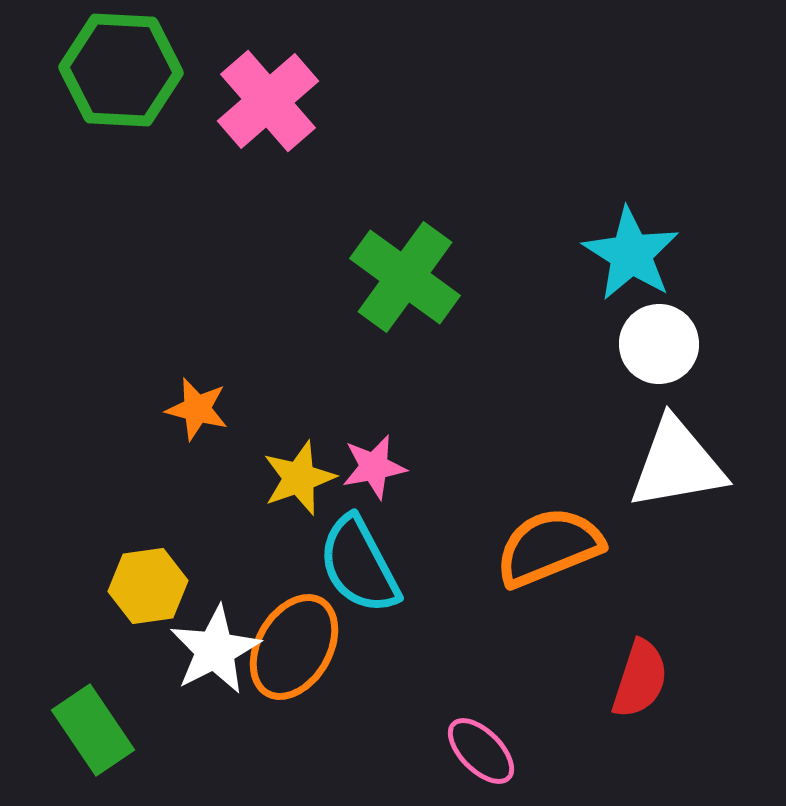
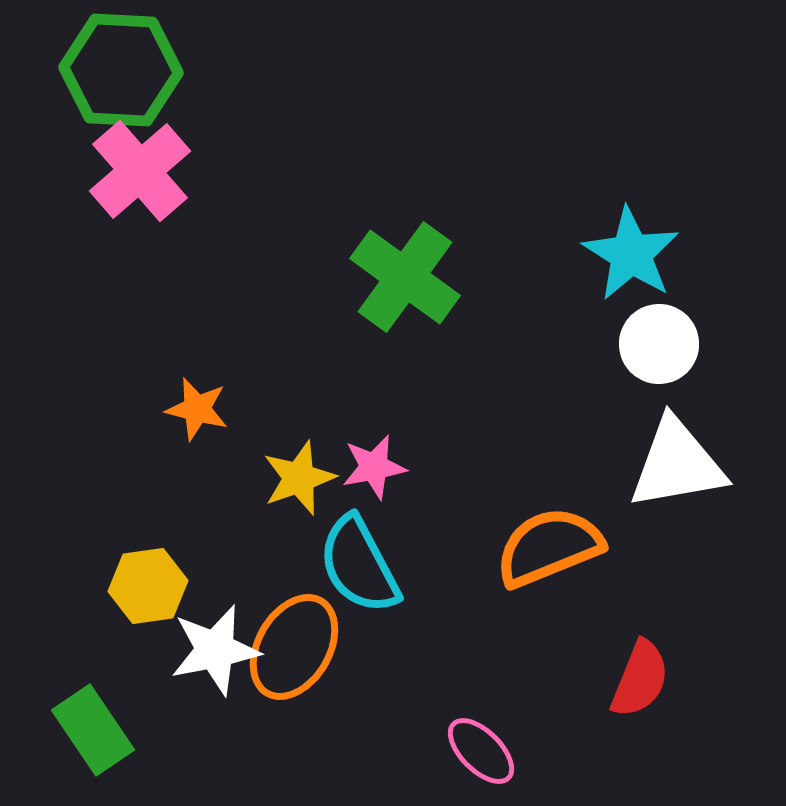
pink cross: moved 128 px left, 70 px down
white star: rotated 16 degrees clockwise
red semicircle: rotated 4 degrees clockwise
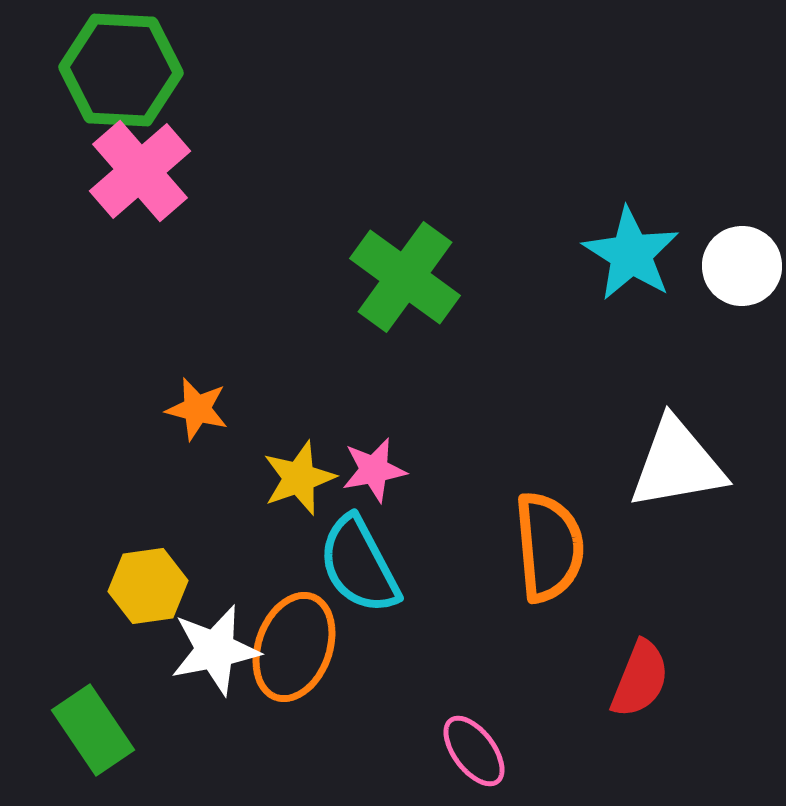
white circle: moved 83 px right, 78 px up
pink star: moved 3 px down
orange semicircle: rotated 107 degrees clockwise
orange ellipse: rotated 10 degrees counterclockwise
pink ellipse: moved 7 px left; rotated 8 degrees clockwise
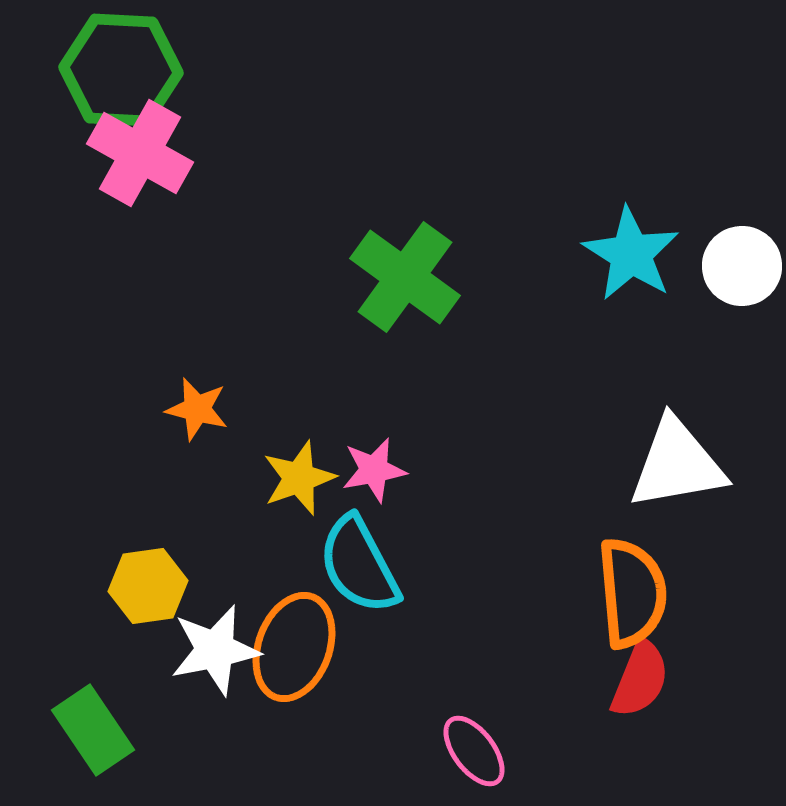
pink cross: moved 18 px up; rotated 20 degrees counterclockwise
orange semicircle: moved 83 px right, 46 px down
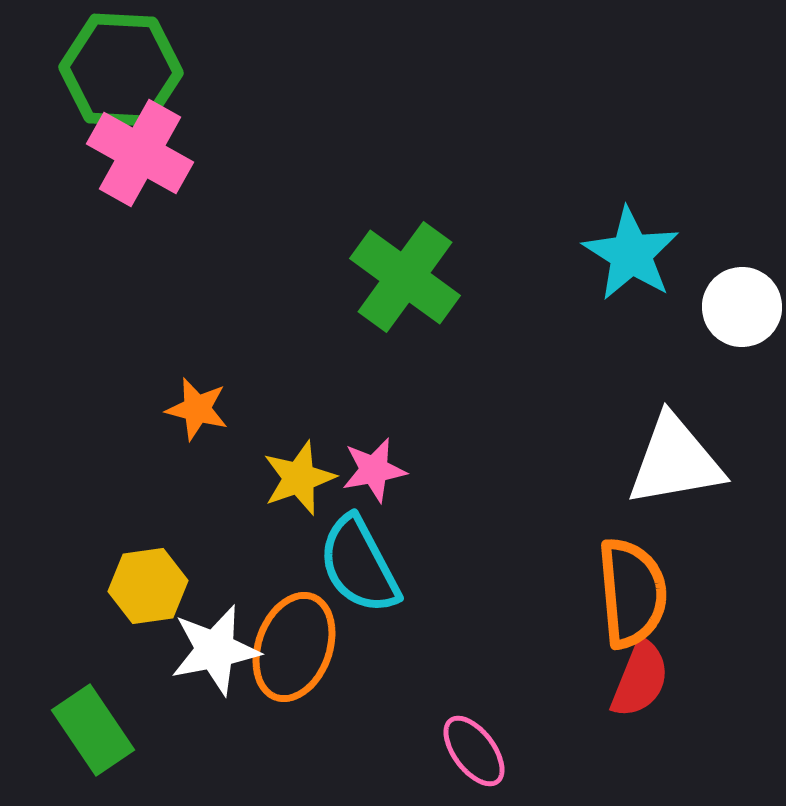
white circle: moved 41 px down
white triangle: moved 2 px left, 3 px up
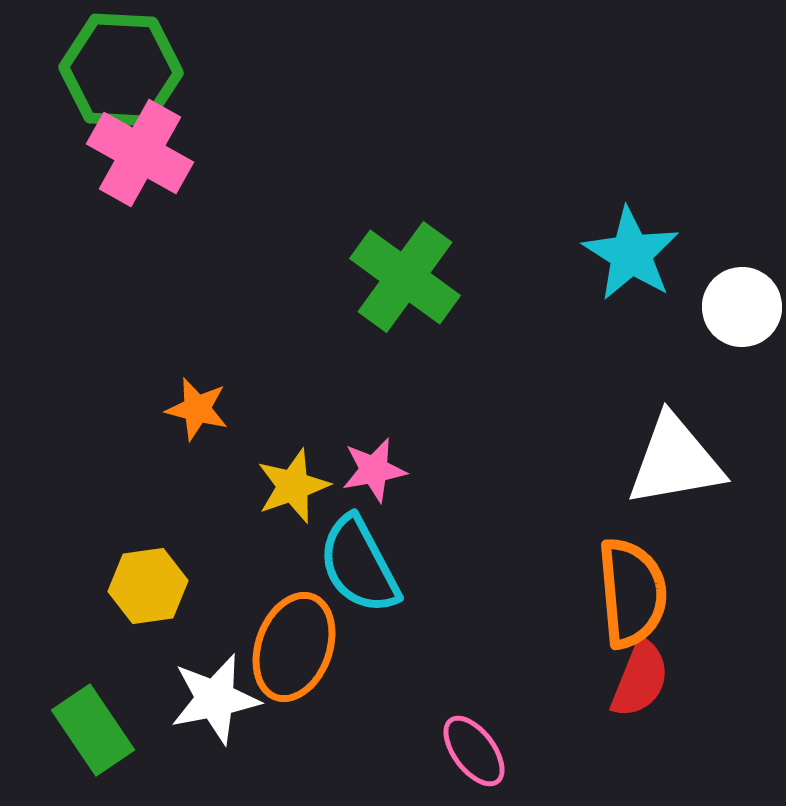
yellow star: moved 6 px left, 8 px down
white star: moved 49 px down
